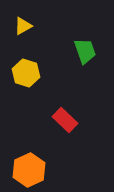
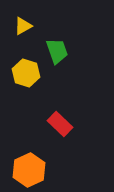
green trapezoid: moved 28 px left
red rectangle: moved 5 px left, 4 px down
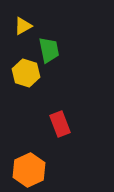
green trapezoid: moved 8 px left, 1 px up; rotated 8 degrees clockwise
red rectangle: rotated 25 degrees clockwise
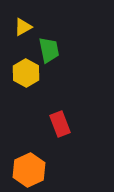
yellow triangle: moved 1 px down
yellow hexagon: rotated 12 degrees clockwise
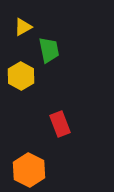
yellow hexagon: moved 5 px left, 3 px down
orange hexagon: rotated 8 degrees counterclockwise
